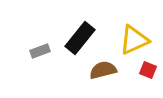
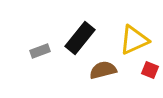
red square: moved 2 px right
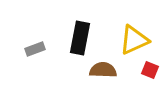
black rectangle: rotated 28 degrees counterclockwise
gray rectangle: moved 5 px left, 2 px up
brown semicircle: rotated 16 degrees clockwise
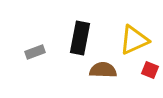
gray rectangle: moved 3 px down
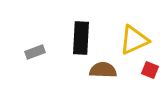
black rectangle: moved 1 px right; rotated 8 degrees counterclockwise
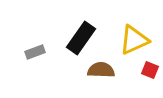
black rectangle: rotated 32 degrees clockwise
brown semicircle: moved 2 px left
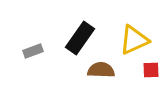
black rectangle: moved 1 px left
gray rectangle: moved 2 px left, 1 px up
red square: moved 1 px right; rotated 24 degrees counterclockwise
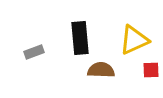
black rectangle: rotated 40 degrees counterclockwise
gray rectangle: moved 1 px right, 1 px down
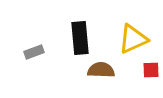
yellow triangle: moved 1 px left, 1 px up
